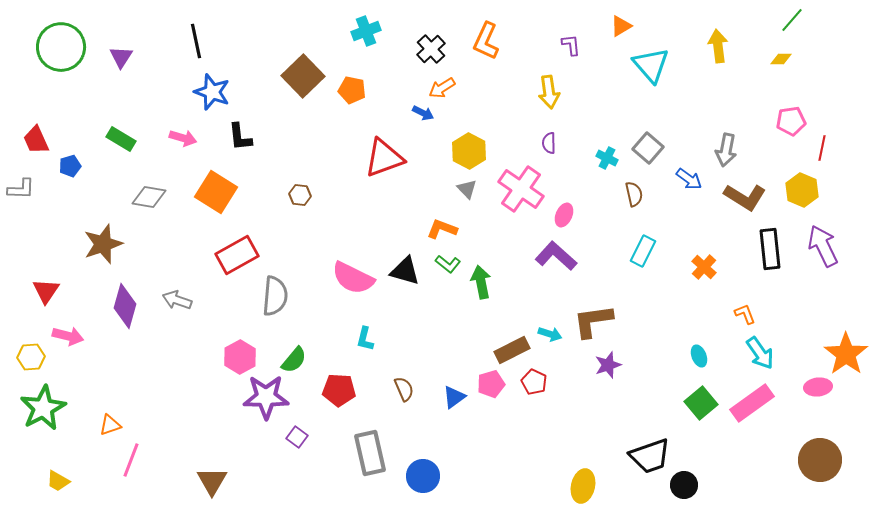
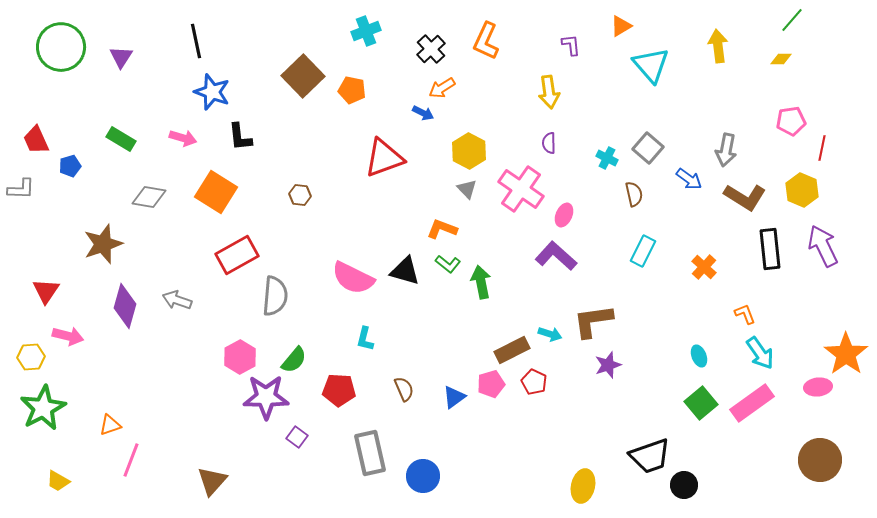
brown triangle at (212, 481): rotated 12 degrees clockwise
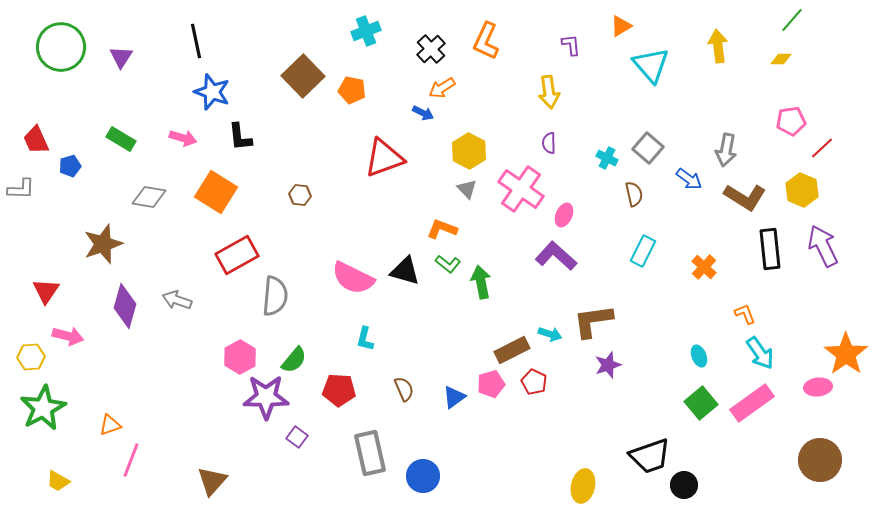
red line at (822, 148): rotated 35 degrees clockwise
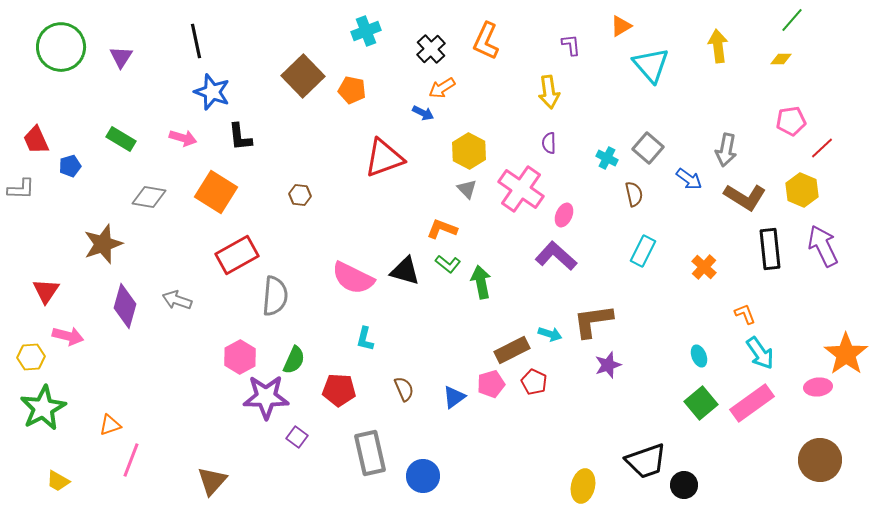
green semicircle at (294, 360): rotated 16 degrees counterclockwise
black trapezoid at (650, 456): moved 4 px left, 5 px down
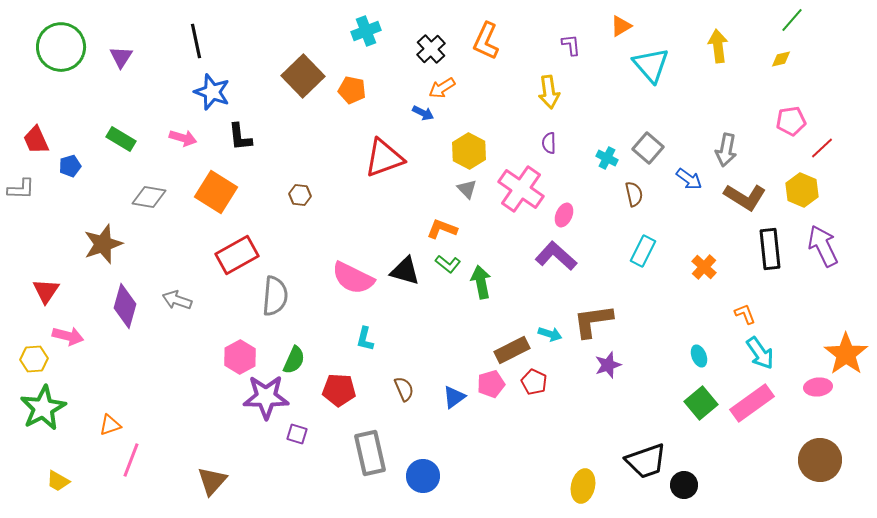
yellow diamond at (781, 59): rotated 15 degrees counterclockwise
yellow hexagon at (31, 357): moved 3 px right, 2 px down
purple square at (297, 437): moved 3 px up; rotated 20 degrees counterclockwise
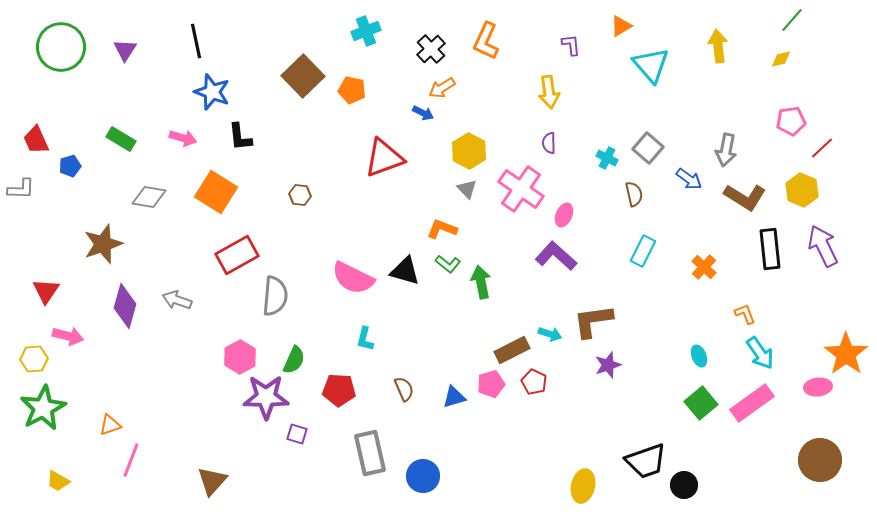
purple triangle at (121, 57): moved 4 px right, 7 px up
blue triangle at (454, 397): rotated 20 degrees clockwise
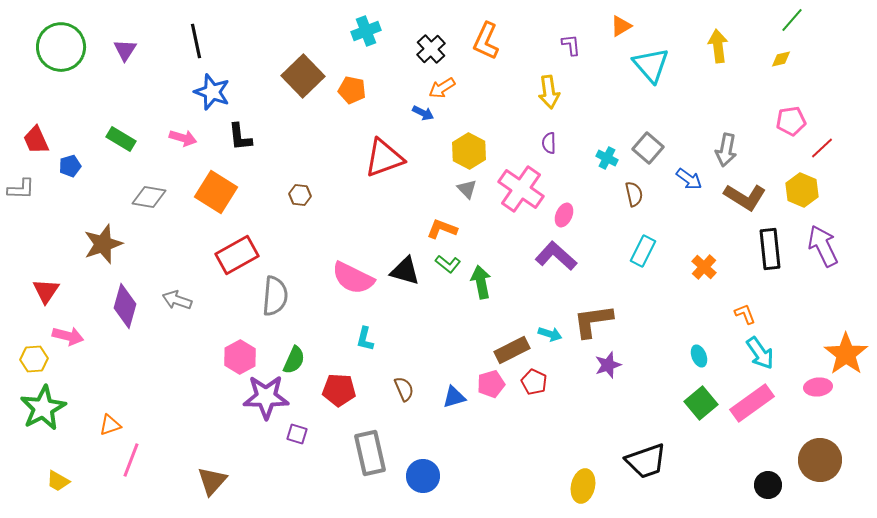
black circle at (684, 485): moved 84 px right
